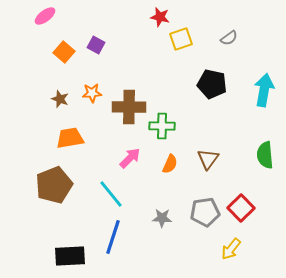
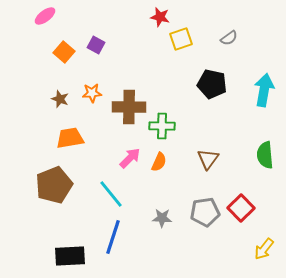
orange semicircle: moved 11 px left, 2 px up
yellow arrow: moved 33 px right
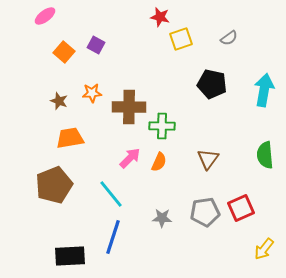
brown star: moved 1 px left, 2 px down
red square: rotated 20 degrees clockwise
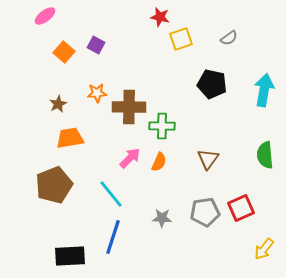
orange star: moved 5 px right
brown star: moved 1 px left, 3 px down; rotated 24 degrees clockwise
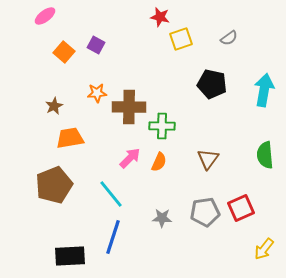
brown star: moved 4 px left, 2 px down
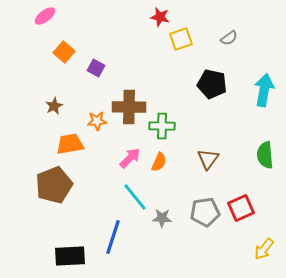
purple square: moved 23 px down
orange star: moved 28 px down
orange trapezoid: moved 6 px down
cyan line: moved 24 px right, 3 px down
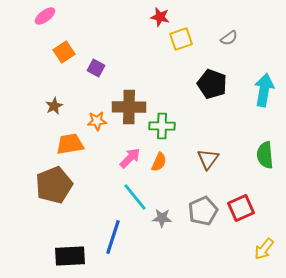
orange square: rotated 15 degrees clockwise
black pentagon: rotated 8 degrees clockwise
gray pentagon: moved 2 px left, 1 px up; rotated 16 degrees counterclockwise
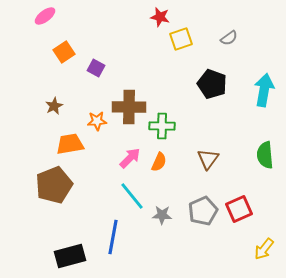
cyan line: moved 3 px left, 1 px up
red square: moved 2 px left, 1 px down
gray star: moved 3 px up
blue line: rotated 8 degrees counterclockwise
black rectangle: rotated 12 degrees counterclockwise
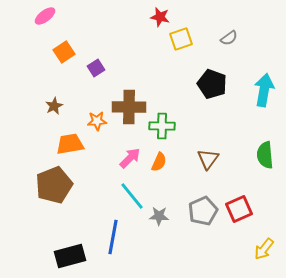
purple square: rotated 30 degrees clockwise
gray star: moved 3 px left, 1 px down
